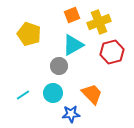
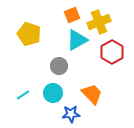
cyan triangle: moved 4 px right, 5 px up
red hexagon: rotated 15 degrees counterclockwise
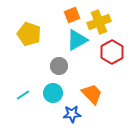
blue star: moved 1 px right
